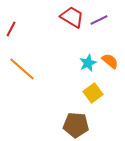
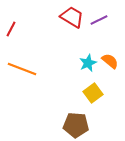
orange line: rotated 20 degrees counterclockwise
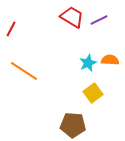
orange semicircle: moved 1 px up; rotated 36 degrees counterclockwise
orange line: moved 2 px right, 2 px down; rotated 12 degrees clockwise
brown pentagon: moved 3 px left
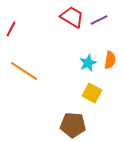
orange semicircle: rotated 96 degrees clockwise
yellow square: moved 1 px left; rotated 24 degrees counterclockwise
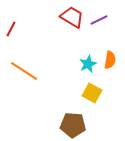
cyan star: moved 1 px down
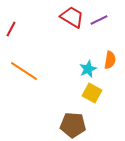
cyan star: moved 5 px down
